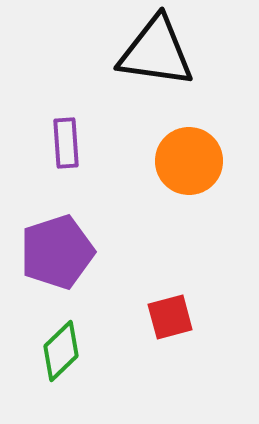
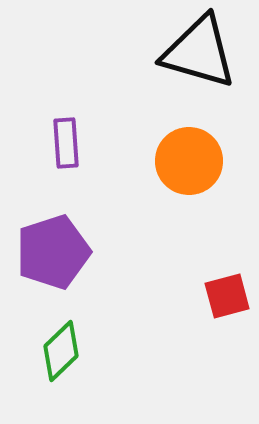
black triangle: moved 43 px right; rotated 8 degrees clockwise
purple pentagon: moved 4 px left
red square: moved 57 px right, 21 px up
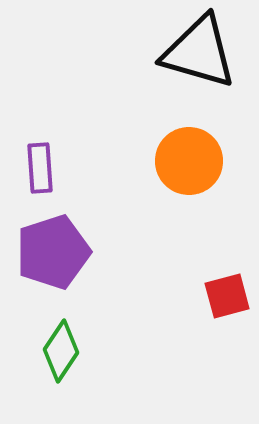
purple rectangle: moved 26 px left, 25 px down
green diamond: rotated 12 degrees counterclockwise
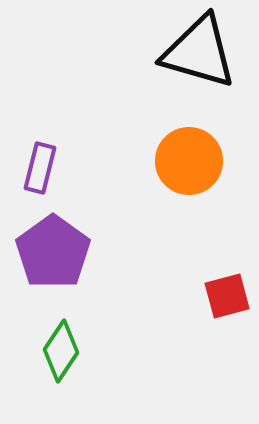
purple rectangle: rotated 18 degrees clockwise
purple pentagon: rotated 18 degrees counterclockwise
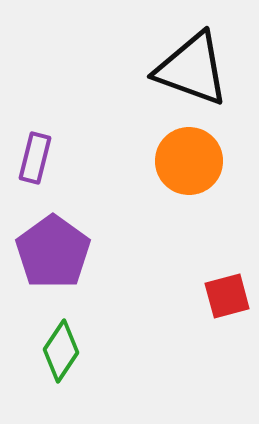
black triangle: moved 7 px left, 17 px down; rotated 4 degrees clockwise
purple rectangle: moved 5 px left, 10 px up
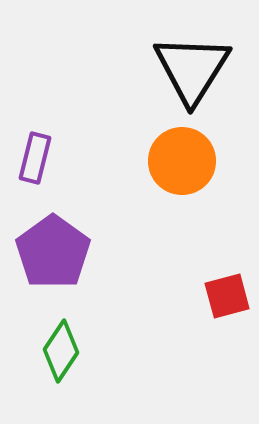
black triangle: rotated 42 degrees clockwise
orange circle: moved 7 px left
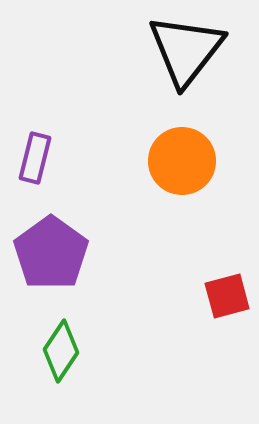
black triangle: moved 6 px left, 19 px up; rotated 6 degrees clockwise
purple pentagon: moved 2 px left, 1 px down
